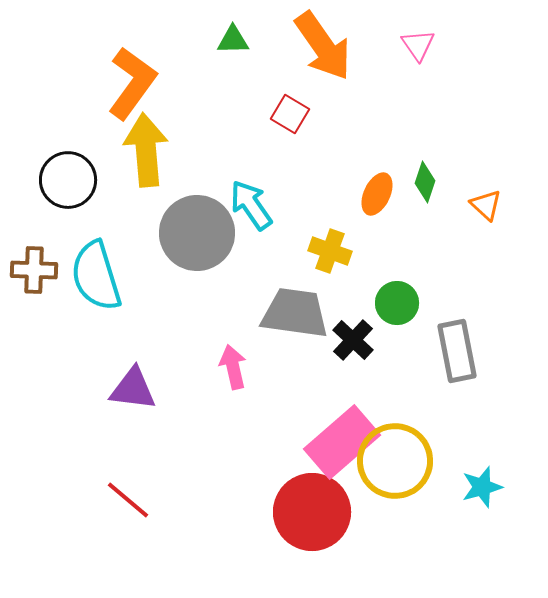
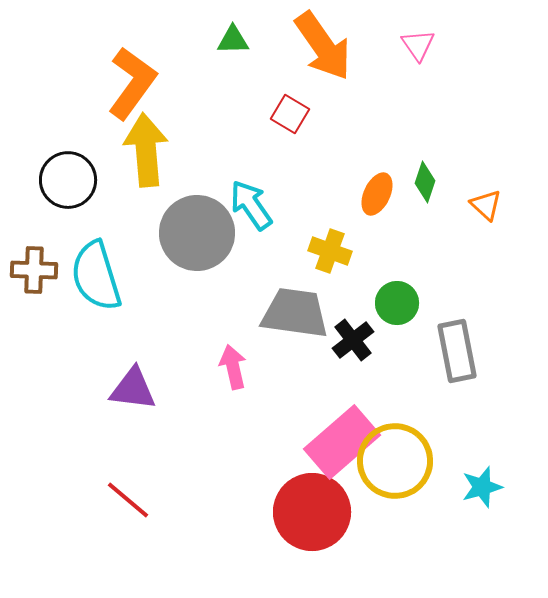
black cross: rotated 9 degrees clockwise
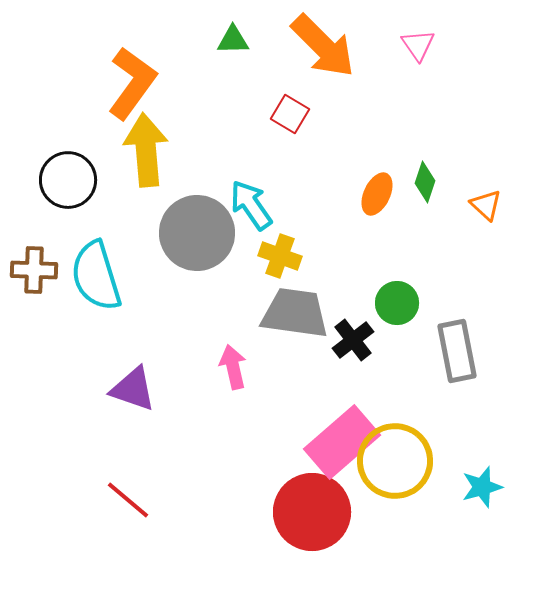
orange arrow: rotated 10 degrees counterclockwise
yellow cross: moved 50 px left, 5 px down
purple triangle: rotated 12 degrees clockwise
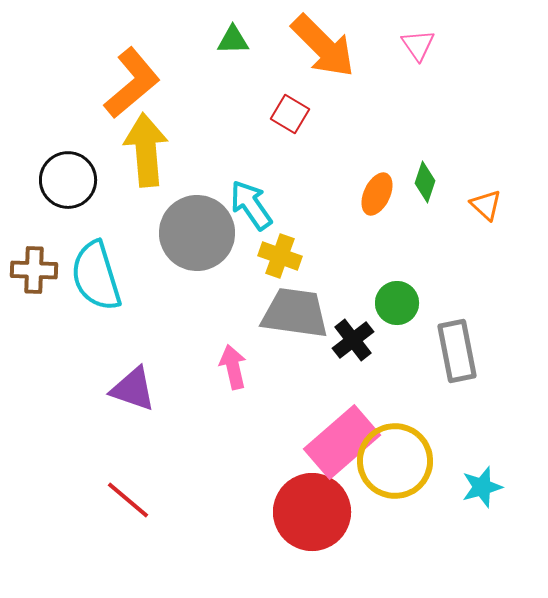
orange L-shape: rotated 14 degrees clockwise
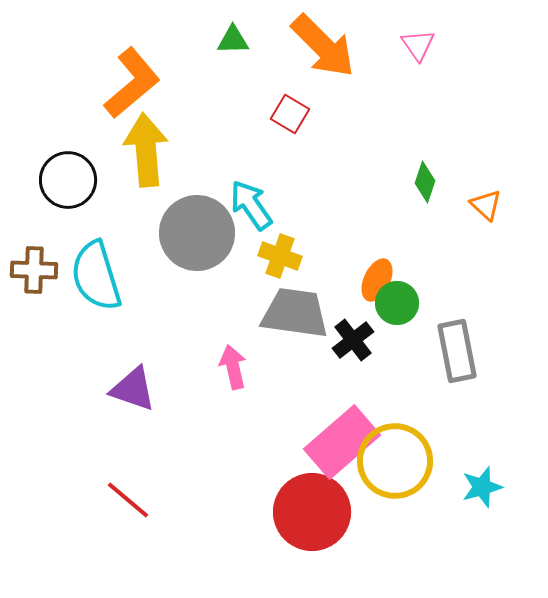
orange ellipse: moved 86 px down
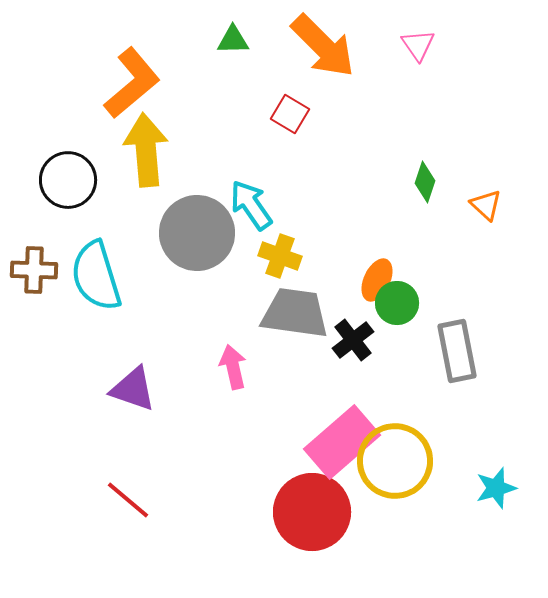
cyan star: moved 14 px right, 1 px down
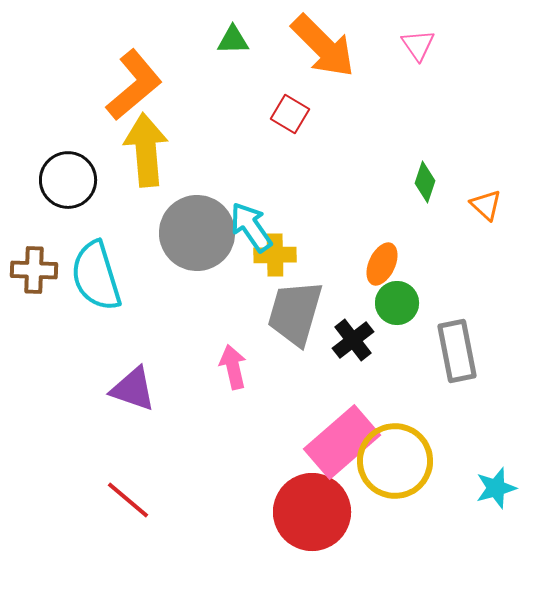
orange L-shape: moved 2 px right, 2 px down
cyan arrow: moved 22 px down
yellow cross: moved 5 px left, 1 px up; rotated 21 degrees counterclockwise
orange ellipse: moved 5 px right, 16 px up
gray trapezoid: rotated 82 degrees counterclockwise
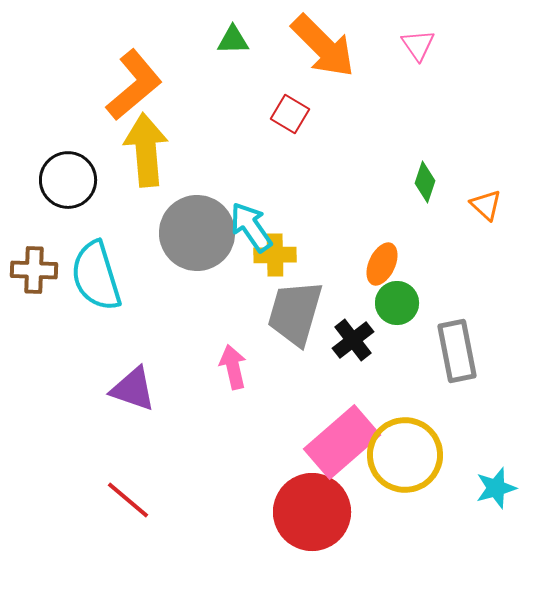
yellow circle: moved 10 px right, 6 px up
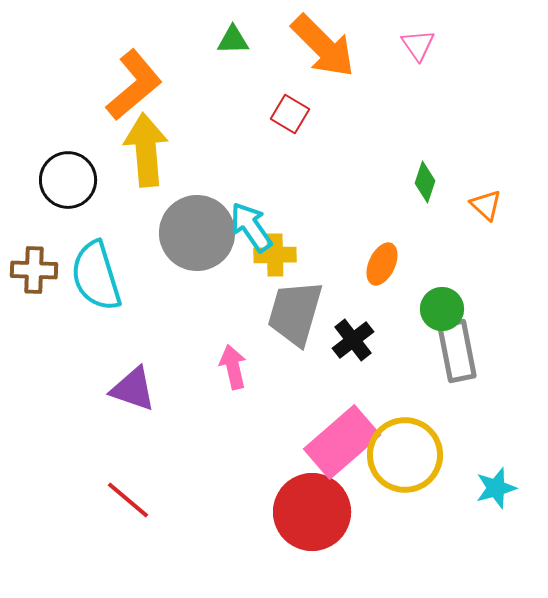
green circle: moved 45 px right, 6 px down
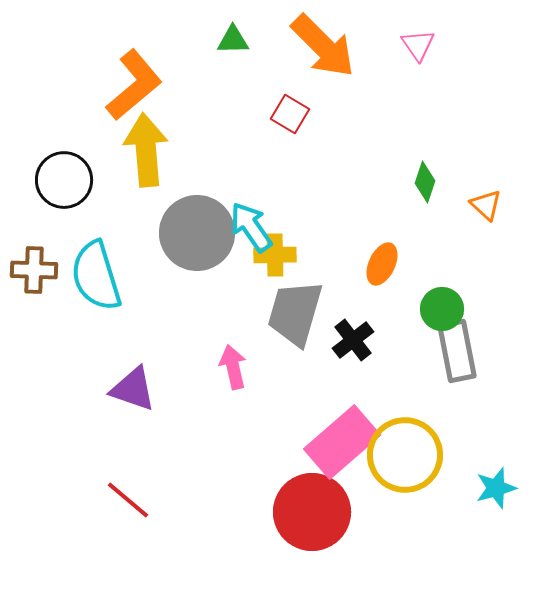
black circle: moved 4 px left
